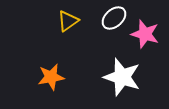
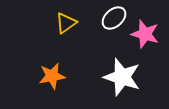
yellow triangle: moved 2 px left, 2 px down
orange star: moved 1 px right, 1 px up
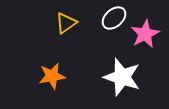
pink star: rotated 28 degrees clockwise
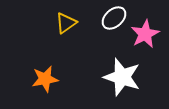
orange star: moved 7 px left, 3 px down
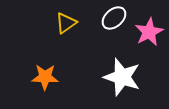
pink star: moved 4 px right, 2 px up
orange star: moved 2 px up; rotated 12 degrees clockwise
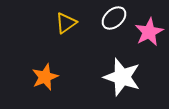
orange star: rotated 24 degrees counterclockwise
